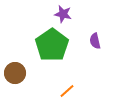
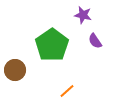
purple star: moved 20 px right, 1 px down
purple semicircle: rotated 21 degrees counterclockwise
brown circle: moved 3 px up
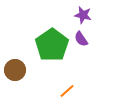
purple semicircle: moved 14 px left, 2 px up
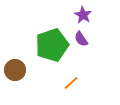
purple star: rotated 18 degrees clockwise
green pentagon: rotated 16 degrees clockwise
orange line: moved 4 px right, 8 px up
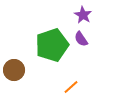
brown circle: moved 1 px left
orange line: moved 4 px down
